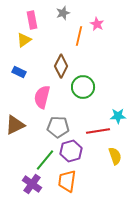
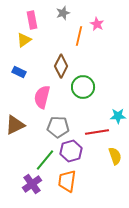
red line: moved 1 px left, 1 px down
purple cross: rotated 18 degrees clockwise
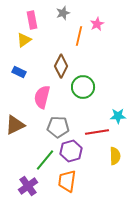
pink star: rotated 16 degrees clockwise
yellow semicircle: rotated 18 degrees clockwise
purple cross: moved 4 px left, 2 px down
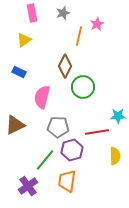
pink rectangle: moved 7 px up
brown diamond: moved 4 px right
purple hexagon: moved 1 px right, 1 px up
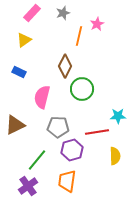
pink rectangle: rotated 54 degrees clockwise
green circle: moved 1 px left, 2 px down
green line: moved 8 px left
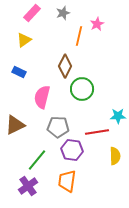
purple hexagon: rotated 25 degrees clockwise
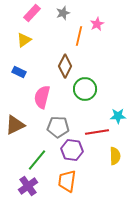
green circle: moved 3 px right
